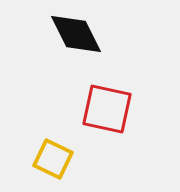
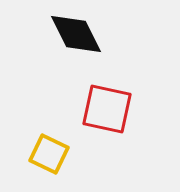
yellow square: moved 4 px left, 5 px up
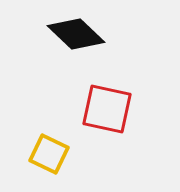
black diamond: rotated 20 degrees counterclockwise
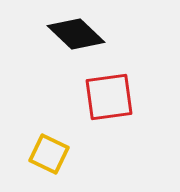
red square: moved 2 px right, 12 px up; rotated 20 degrees counterclockwise
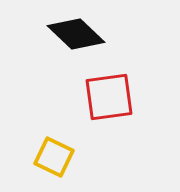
yellow square: moved 5 px right, 3 px down
